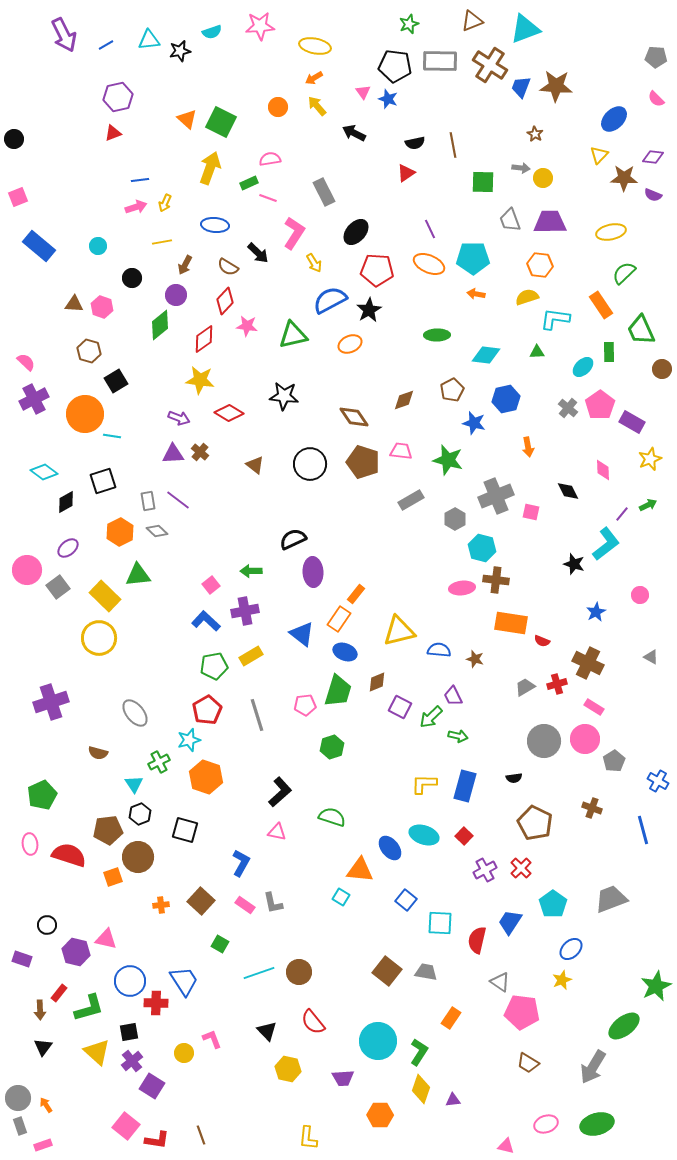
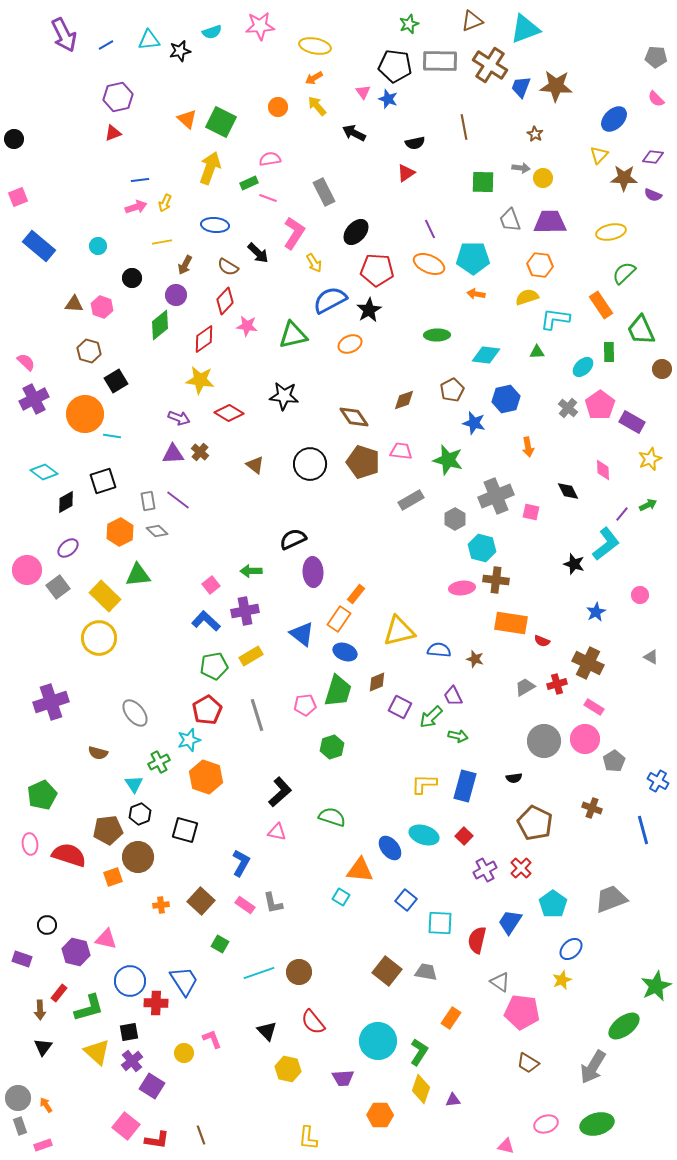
brown line at (453, 145): moved 11 px right, 18 px up
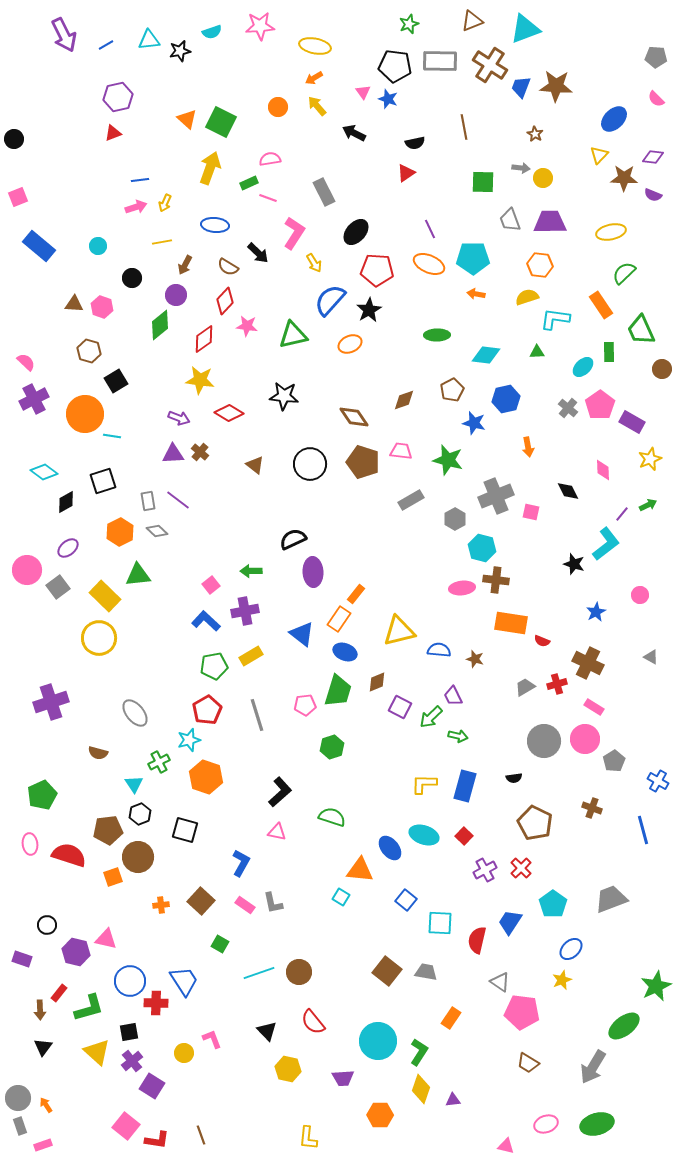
blue semicircle at (330, 300): rotated 20 degrees counterclockwise
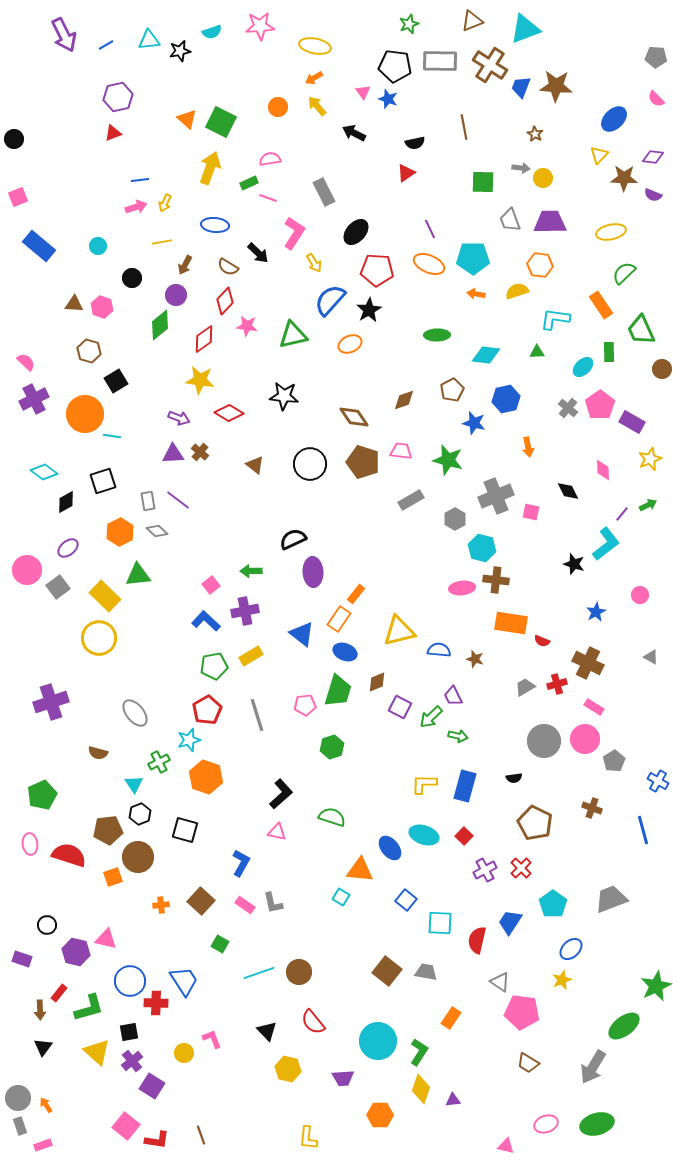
yellow semicircle at (527, 297): moved 10 px left, 6 px up
black L-shape at (280, 792): moved 1 px right, 2 px down
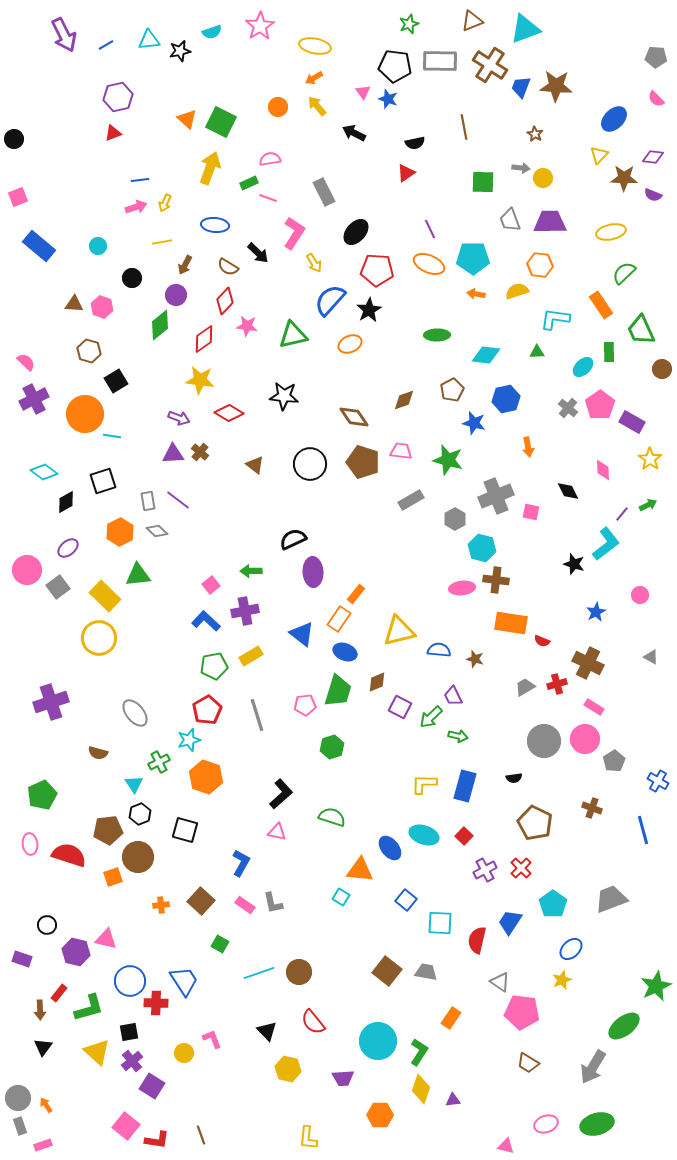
pink star at (260, 26): rotated 28 degrees counterclockwise
yellow star at (650, 459): rotated 15 degrees counterclockwise
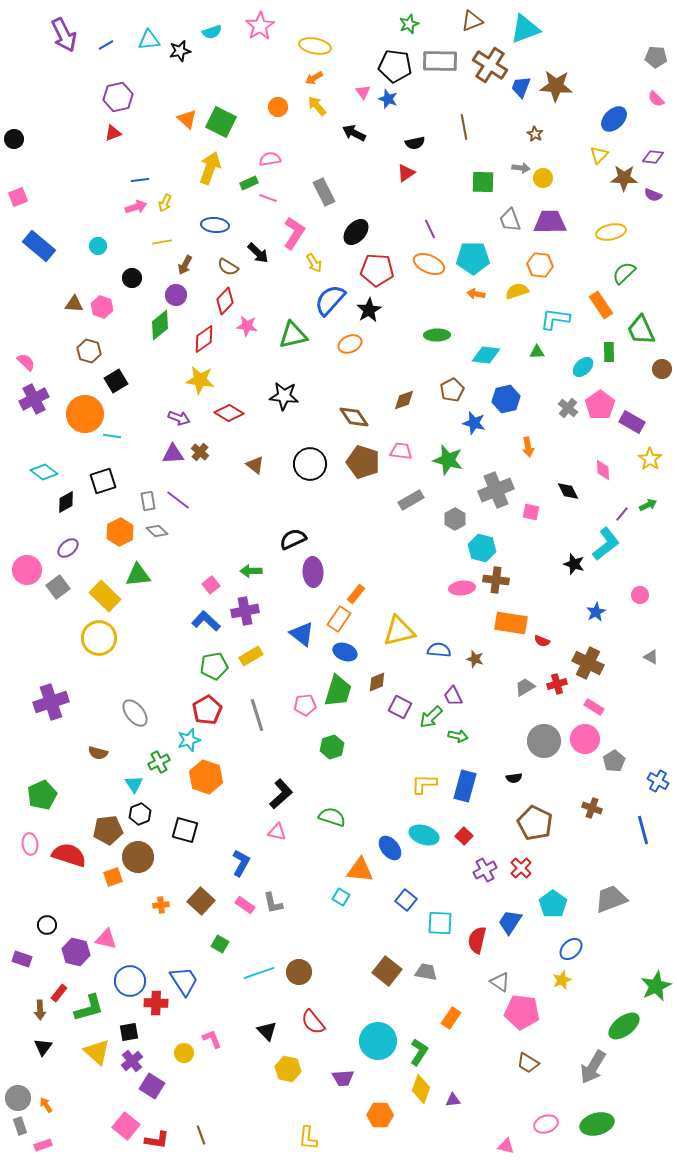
gray cross at (496, 496): moved 6 px up
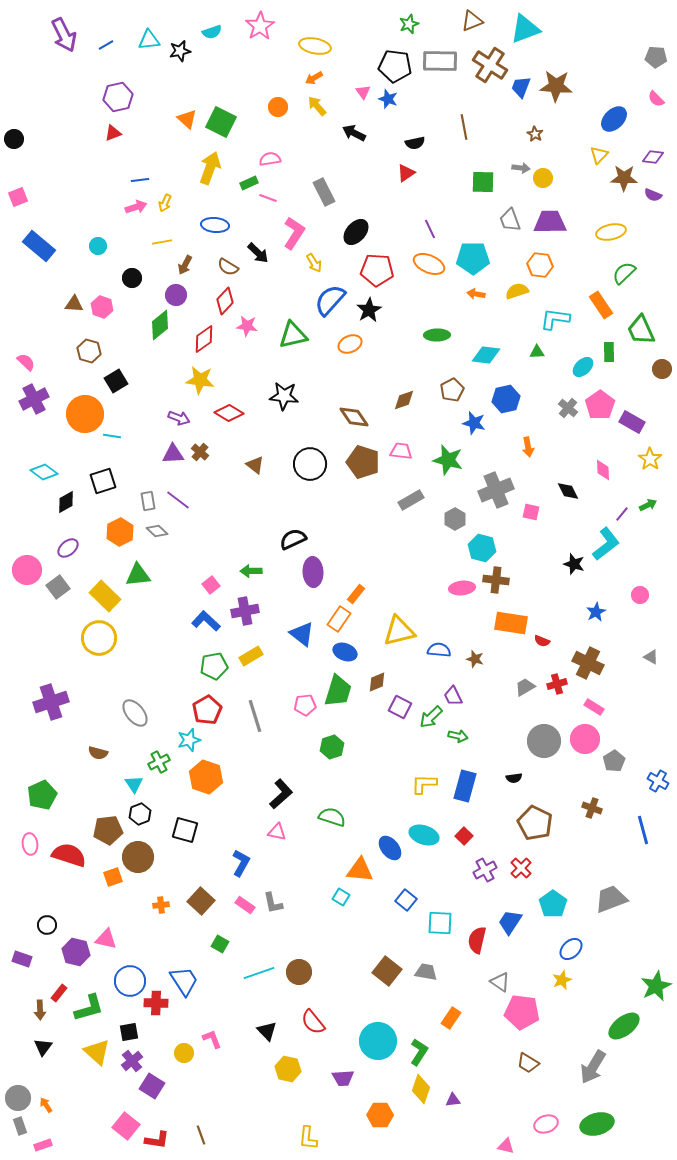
gray line at (257, 715): moved 2 px left, 1 px down
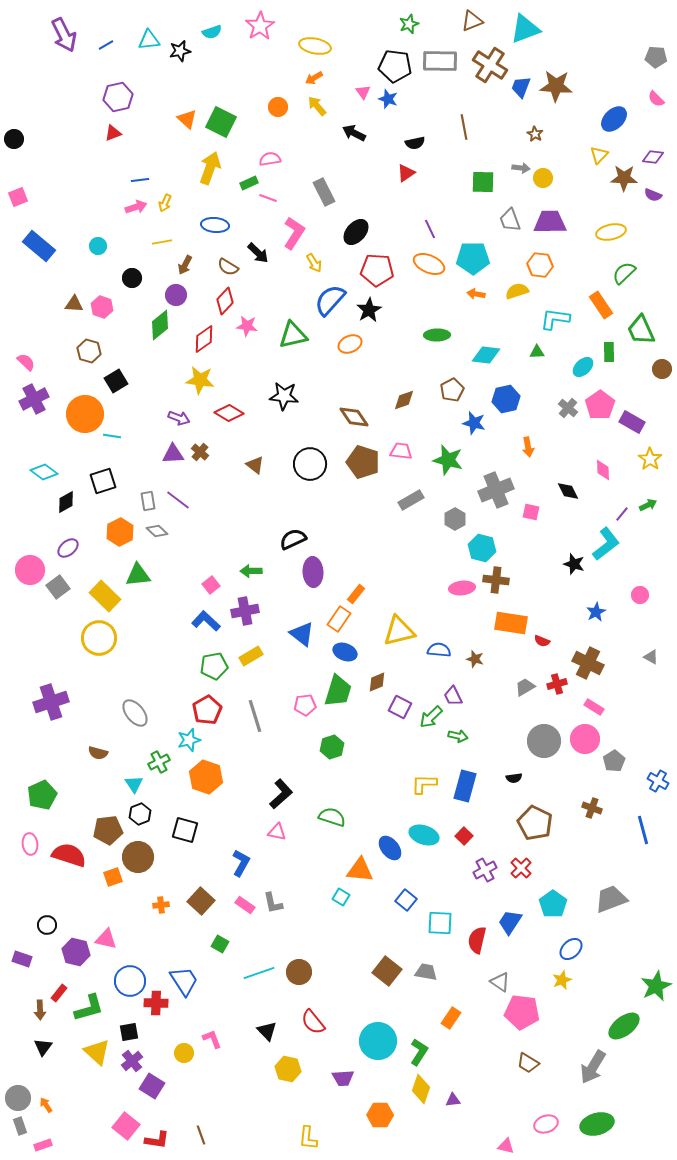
pink circle at (27, 570): moved 3 px right
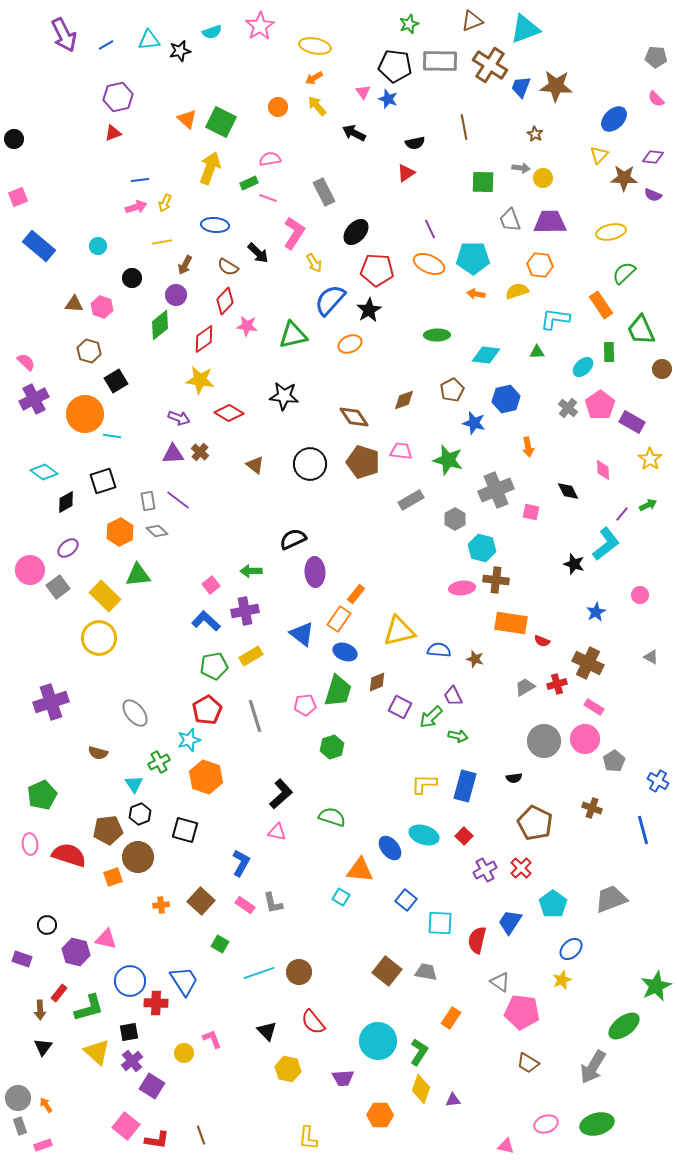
purple ellipse at (313, 572): moved 2 px right
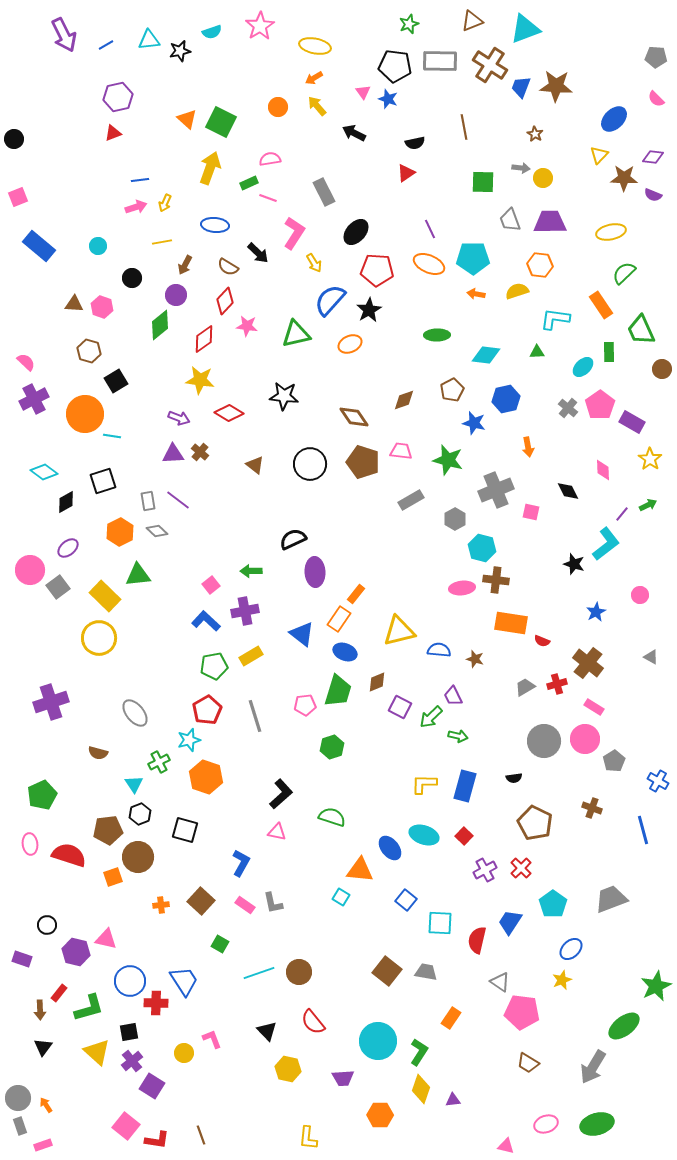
green triangle at (293, 335): moved 3 px right, 1 px up
brown cross at (588, 663): rotated 12 degrees clockwise
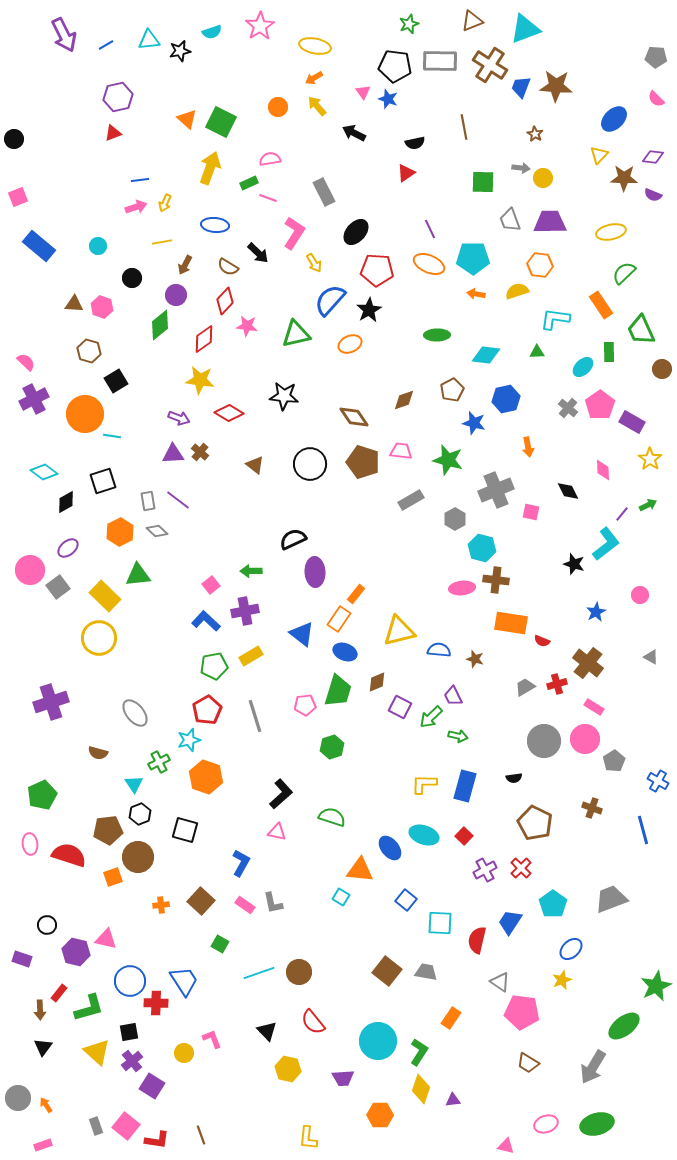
gray rectangle at (20, 1126): moved 76 px right
